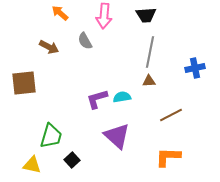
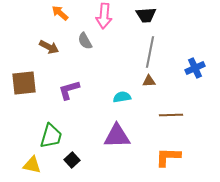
blue cross: rotated 12 degrees counterclockwise
purple L-shape: moved 28 px left, 9 px up
brown line: rotated 25 degrees clockwise
purple triangle: rotated 44 degrees counterclockwise
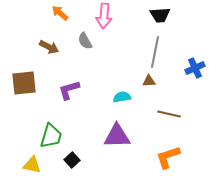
black trapezoid: moved 14 px right
gray line: moved 5 px right
brown line: moved 2 px left, 1 px up; rotated 15 degrees clockwise
orange L-shape: rotated 20 degrees counterclockwise
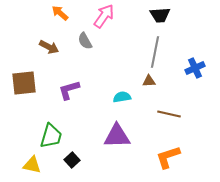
pink arrow: rotated 150 degrees counterclockwise
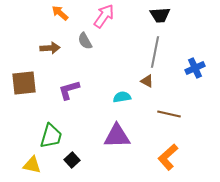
brown arrow: moved 1 px right, 1 px down; rotated 30 degrees counterclockwise
brown triangle: moved 2 px left; rotated 32 degrees clockwise
orange L-shape: rotated 24 degrees counterclockwise
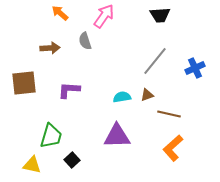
gray semicircle: rotated 12 degrees clockwise
gray line: moved 9 px down; rotated 28 degrees clockwise
brown triangle: moved 14 px down; rotated 48 degrees counterclockwise
purple L-shape: rotated 20 degrees clockwise
orange L-shape: moved 5 px right, 9 px up
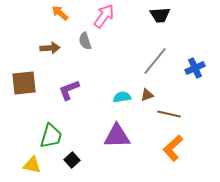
purple L-shape: rotated 25 degrees counterclockwise
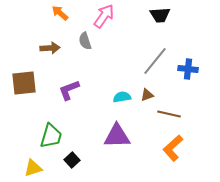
blue cross: moved 7 px left, 1 px down; rotated 30 degrees clockwise
yellow triangle: moved 1 px right, 3 px down; rotated 30 degrees counterclockwise
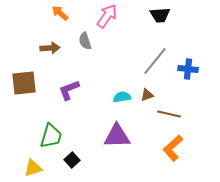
pink arrow: moved 3 px right
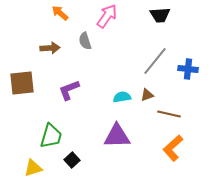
brown square: moved 2 px left
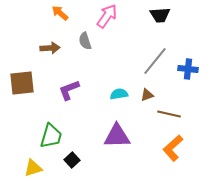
cyan semicircle: moved 3 px left, 3 px up
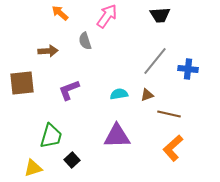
brown arrow: moved 2 px left, 3 px down
